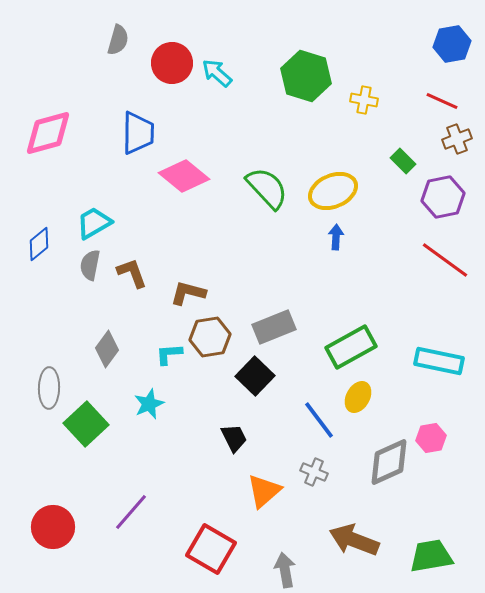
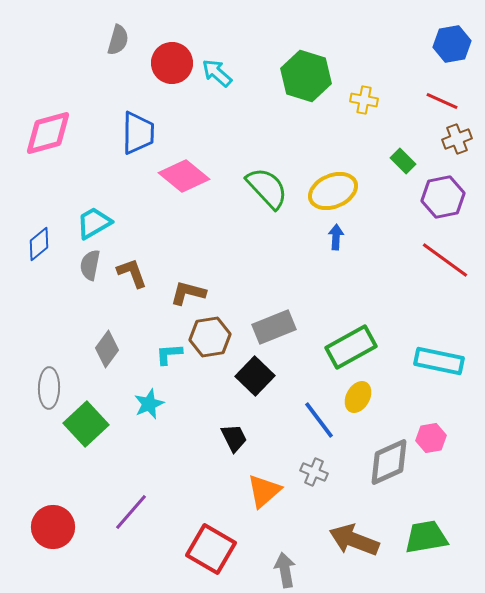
green trapezoid at (431, 556): moved 5 px left, 19 px up
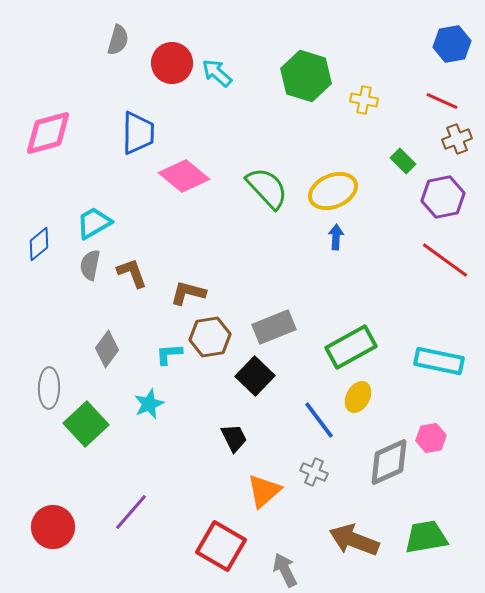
red square at (211, 549): moved 10 px right, 3 px up
gray arrow at (285, 570): rotated 16 degrees counterclockwise
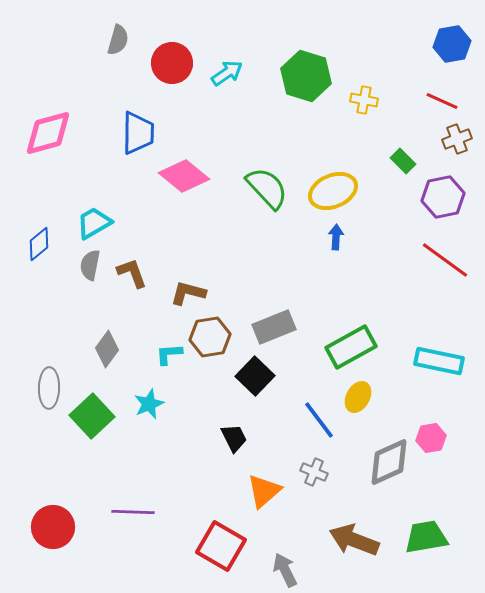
cyan arrow at (217, 73): moved 10 px right; rotated 104 degrees clockwise
green square at (86, 424): moved 6 px right, 8 px up
purple line at (131, 512): moved 2 px right; rotated 51 degrees clockwise
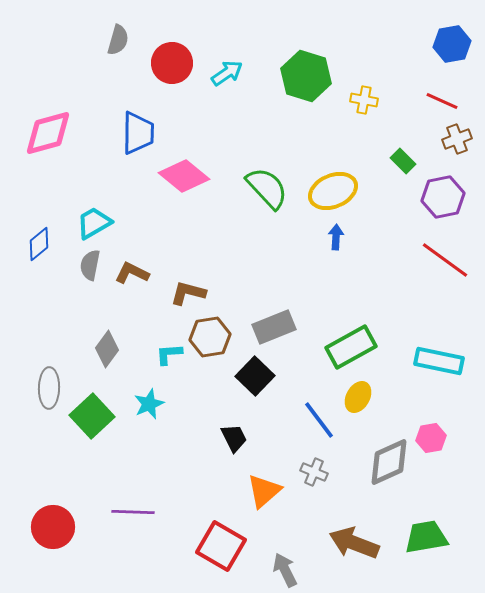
brown L-shape at (132, 273): rotated 44 degrees counterclockwise
brown arrow at (354, 540): moved 3 px down
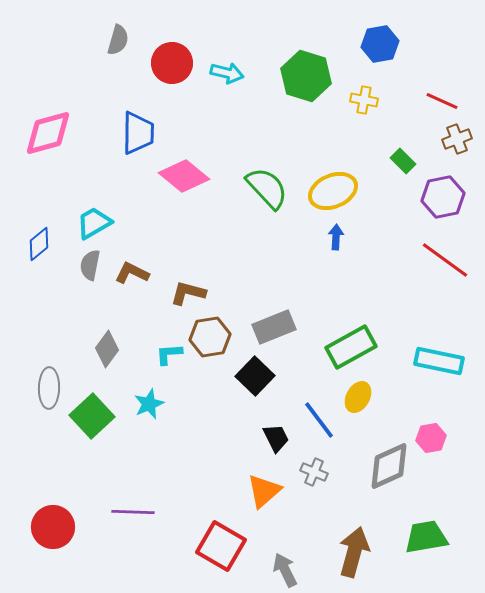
blue hexagon at (452, 44): moved 72 px left
cyan arrow at (227, 73): rotated 48 degrees clockwise
black trapezoid at (234, 438): moved 42 px right
gray diamond at (389, 462): moved 4 px down
brown arrow at (354, 543): moved 9 px down; rotated 84 degrees clockwise
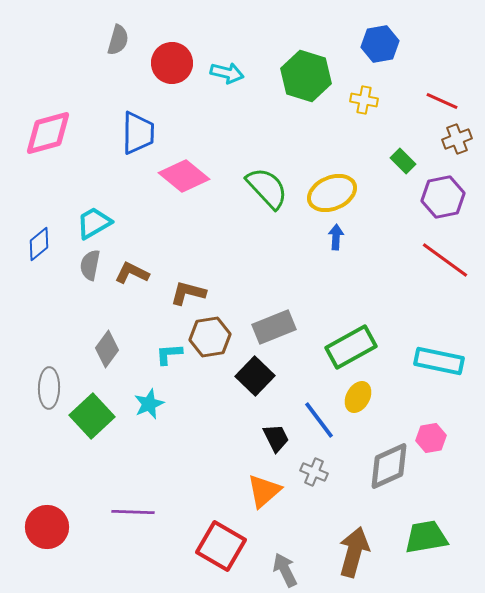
yellow ellipse at (333, 191): moved 1 px left, 2 px down
red circle at (53, 527): moved 6 px left
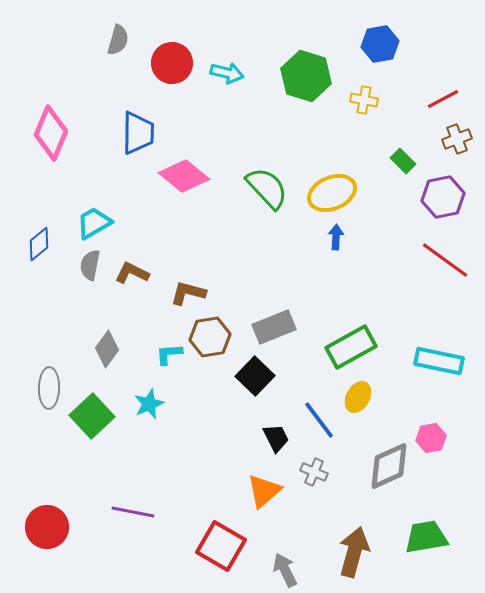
red line at (442, 101): moved 1 px right, 2 px up; rotated 52 degrees counterclockwise
pink diamond at (48, 133): moved 3 px right; rotated 52 degrees counterclockwise
purple line at (133, 512): rotated 9 degrees clockwise
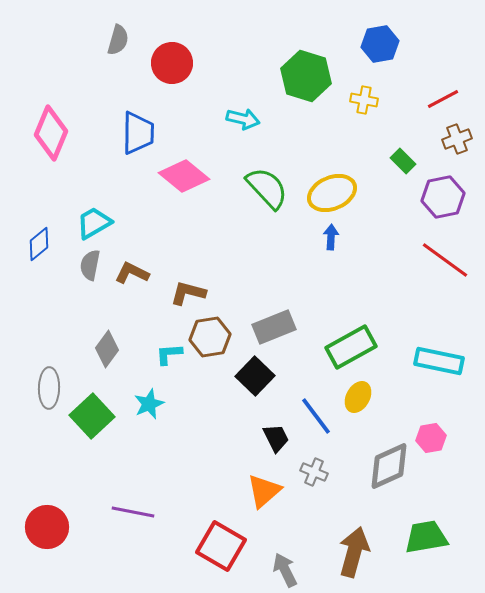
cyan arrow at (227, 73): moved 16 px right, 46 px down
blue arrow at (336, 237): moved 5 px left
blue line at (319, 420): moved 3 px left, 4 px up
